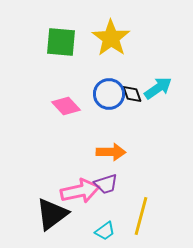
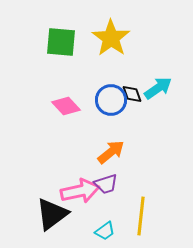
blue circle: moved 2 px right, 6 px down
orange arrow: rotated 40 degrees counterclockwise
yellow line: rotated 9 degrees counterclockwise
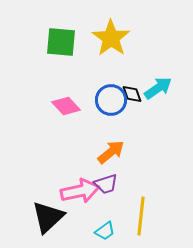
black triangle: moved 4 px left, 3 px down; rotated 6 degrees counterclockwise
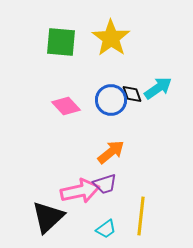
purple trapezoid: moved 1 px left
cyan trapezoid: moved 1 px right, 2 px up
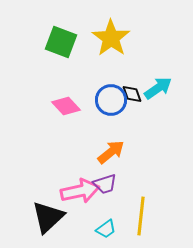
green square: rotated 16 degrees clockwise
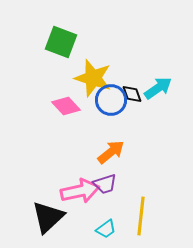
yellow star: moved 18 px left, 40 px down; rotated 18 degrees counterclockwise
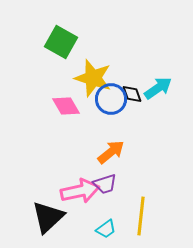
green square: rotated 8 degrees clockwise
blue circle: moved 1 px up
pink diamond: rotated 12 degrees clockwise
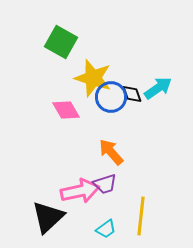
blue circle: moved 2 px up
pink diamond: moved 4 px down
orange arrow: rotated 92 degrees counterclockwise
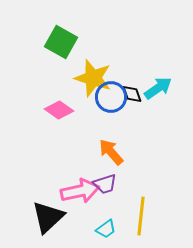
pink diamond: moved 7 px left; rotated 24 degrees counterclockwise
